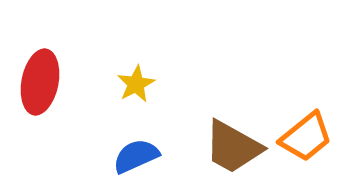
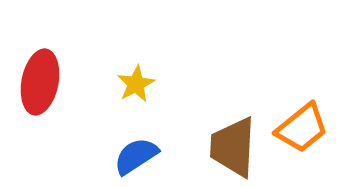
orange trapezoid: moved 4 px left, 9 px up
brown trapezoid: rotated 64 degrees clockwise
blue semicircle: rotated 9 degrees counterclockwise
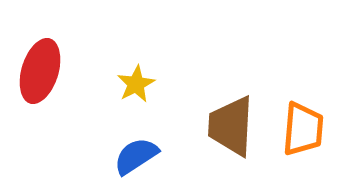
red ellipse: moved 11 px up; rotated 6 degrees clockwise
orange trapezoid: moved 1 px right, 1 px down; rotated 46 degrees counterclockwise
brown trapezoid: moved 2 px left, 21 px up
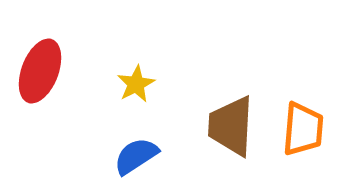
red ellipse: rotated 4 degrees clockwise
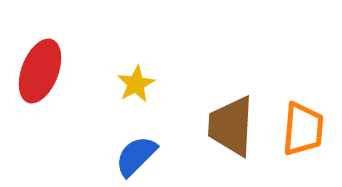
blue semicircle: rotated 12 degrees counterclockwise
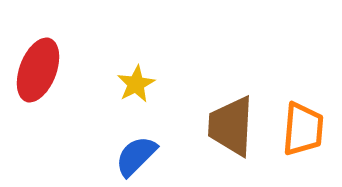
red ellipse: moved 2 px left, 1 px up
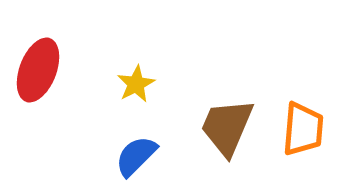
brown trapezoid: moved 4 px left, 1 px down; rotated 20 degrees clockwise
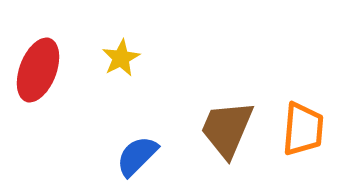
yellow star: moved 15 px left, 26 px up
brown trapezoid: moved 2 px down
blue semicircle: moved 1 px right
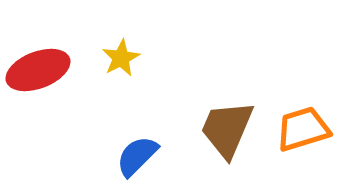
red ellipse: rotated 48 degrees clockwise
orange trapezoid: rotated 112 degrees counterclockwise
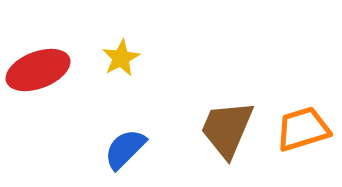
blue semicircle: moved 12 px left, 7 px up
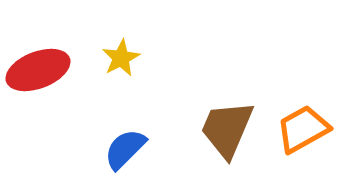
orange trapezoid: rotated 12 degrees counterclockwise
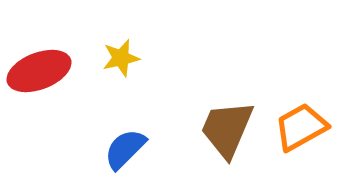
yellow star: rotated 15 degrees clockwise
red ellipse: moved 1 px right, 1 px down
orange trapezoid: moved 2 px left, 2 px up
